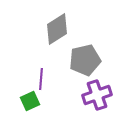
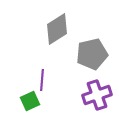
gray pentagon: moved 7 px right, 6 px up
purple line: moved 1 px right, 1 px down
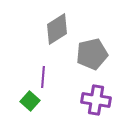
purple line: moved 1 px right, 3 px up
purple cross: moved 1 px left, 5 px down; rotated 28 degrees clockwise
green square: rotated 24 degrees counterclockwise
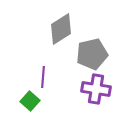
gray diamond: moved 4 px right
purple cross: moved 11 px up
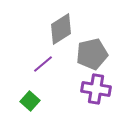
purple line: moved 13 px up; rotated 45 degrees clockwise
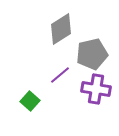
purple line: moved 17 px right, 11 px down
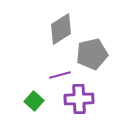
purple line: rotated 25 degrees clockwise
purple cross: moved 17 px left, 10 px down; rotated 12 degrees counterclockwise
green square: moved 4 px right
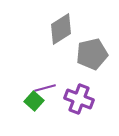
purple line: moved 15 px left, 13 px down
purple cross: rotated 24 degrees clockwise
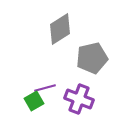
gray diamond: moved 1 px left
gray pentagon: moved 4 px down
green square: rotated 18 degrees clockwise
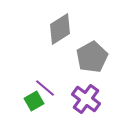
gray pentagon: moved 1 px up; rotated 16 degrees counterclockwise
purple line: rotated 55 degrees clockwise
purple cross: moved 7 px right; rotated 16 degrees clockwise
